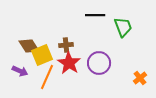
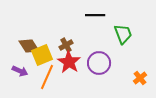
green trapezoid: moved 7 px down
brown cross: rotated 24 degrees counterclockwise
red star: moved 1 px up
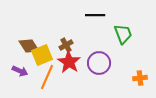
orange cross: rotated 32 degrees clockwise
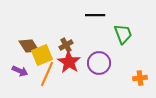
orange line: moved 3 px up
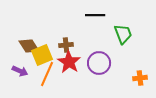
brown cross: rotated 24 degrees clockwise
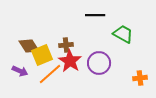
green trapezoid: rotated 40 degrees counterclockwise
red star: moved 1 px right, 1 px up
orange line: moved 3 px right; rotated 25 degrees clockwise
